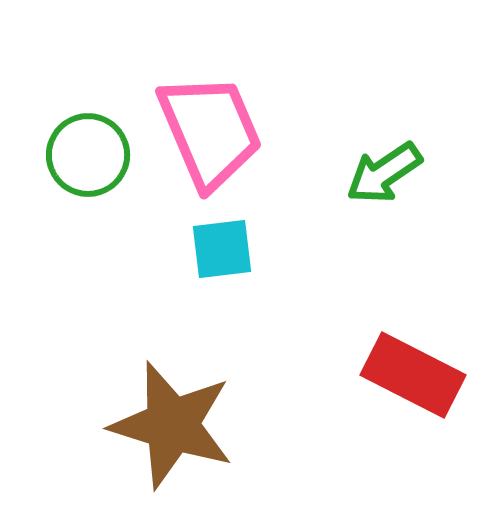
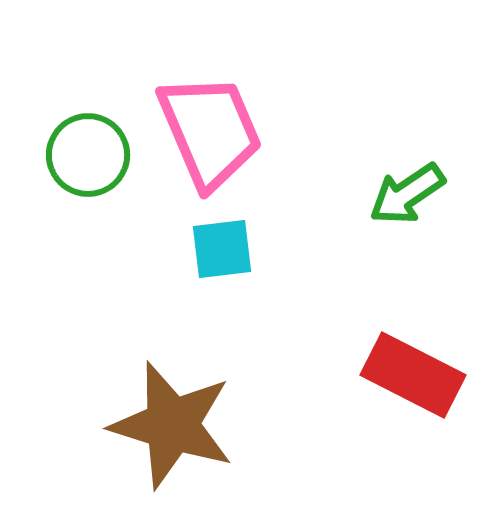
green arrow: moved 23 px right, 21 px down
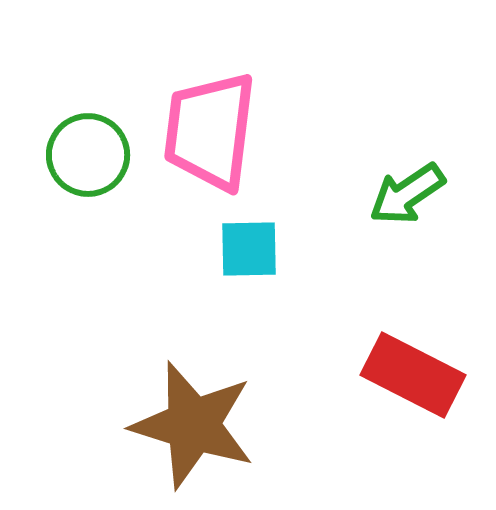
pink trapezoid: rotated 150 degrees counterclockwise
cyan square: moved 27 px right; rotated 6 degrees clockwise
brown star: moved 21 px right
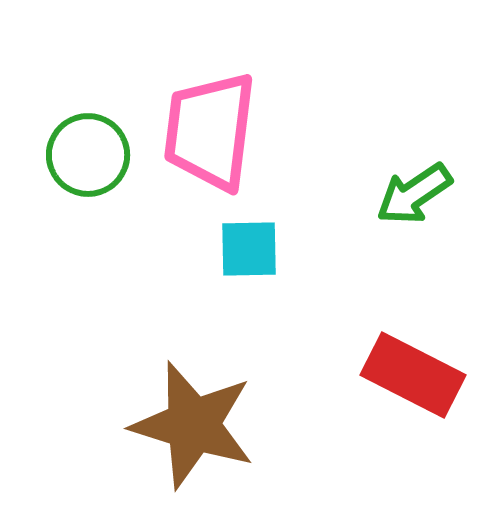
green arrow: moved 7 px right
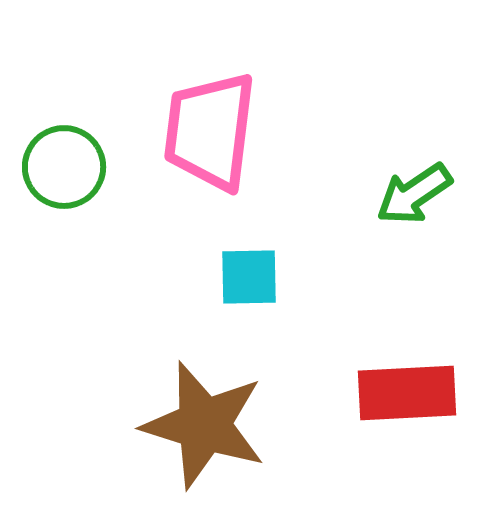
green circle: moved 24 px left, 12 px down
cyan square: moved 28 px down
red rectangle: moved 6 px left, 18 px down; rotated 30 degrees counterclockwise
brown star: moved 11 px right
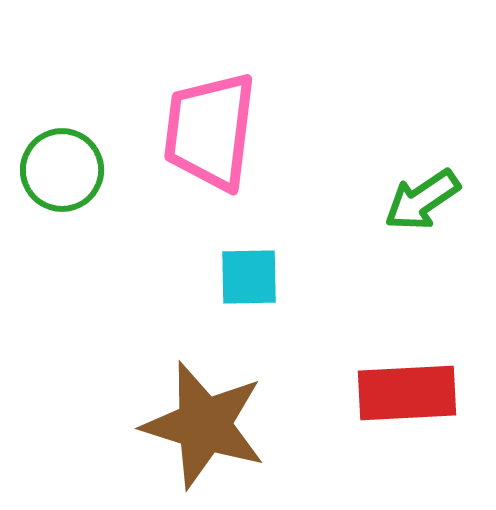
green circle: moved 2 px left, 3 px down
green arrow: moved 8 px right, 6 px down
